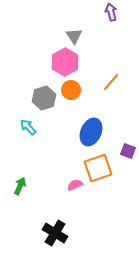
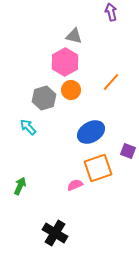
gray triangle: rotated 42 degrees counterclockwise
blue ellipse: rotated 36 degrees clockwise
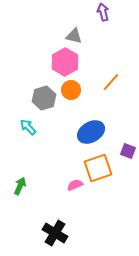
purple arrow: moved 8 px left
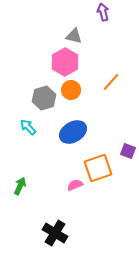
blue ellipse: moved 18 px left
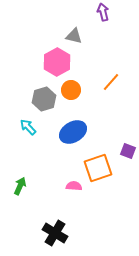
pink hexagon: moved 8 px left
gray hexagon: moved 1 px down
pink semicircle: moved 1 px left, 1 px down; rotated 28 degrees clockwise
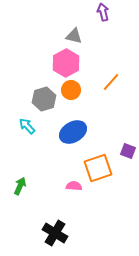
pink hexagon: moved 9 px right, 1 px down
cyan arrow: moved 1 px left, 1 px up
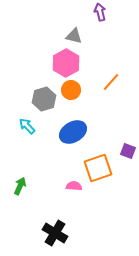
purple arrow: moved 3 px left
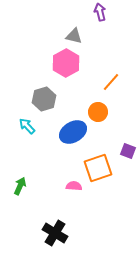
orange circle: moved 27 px right, 22 px down
